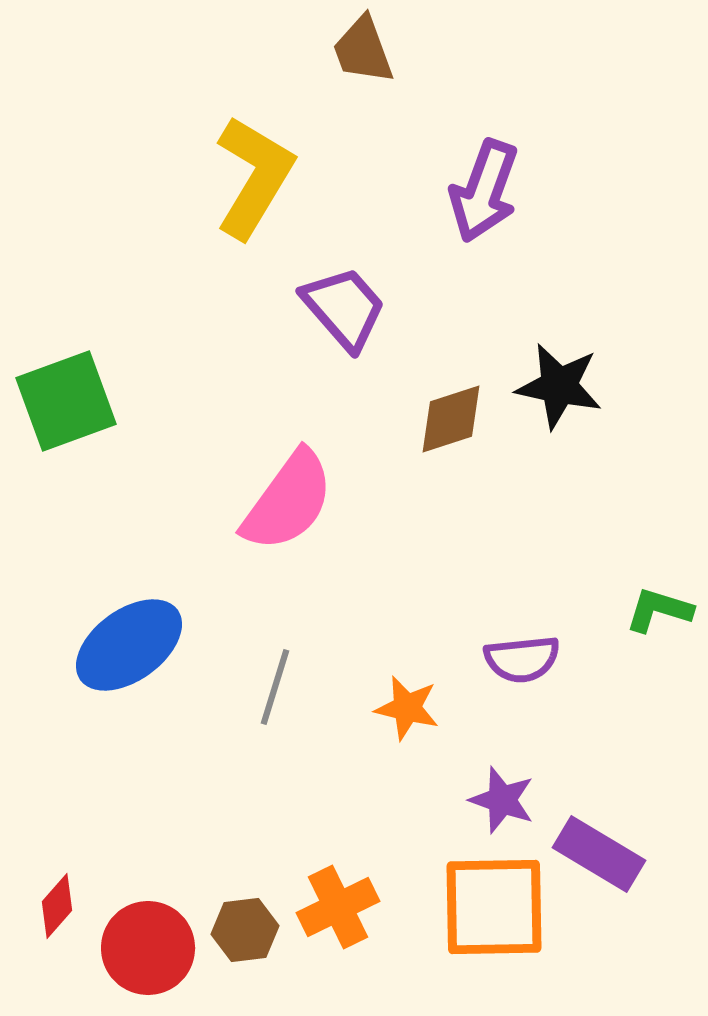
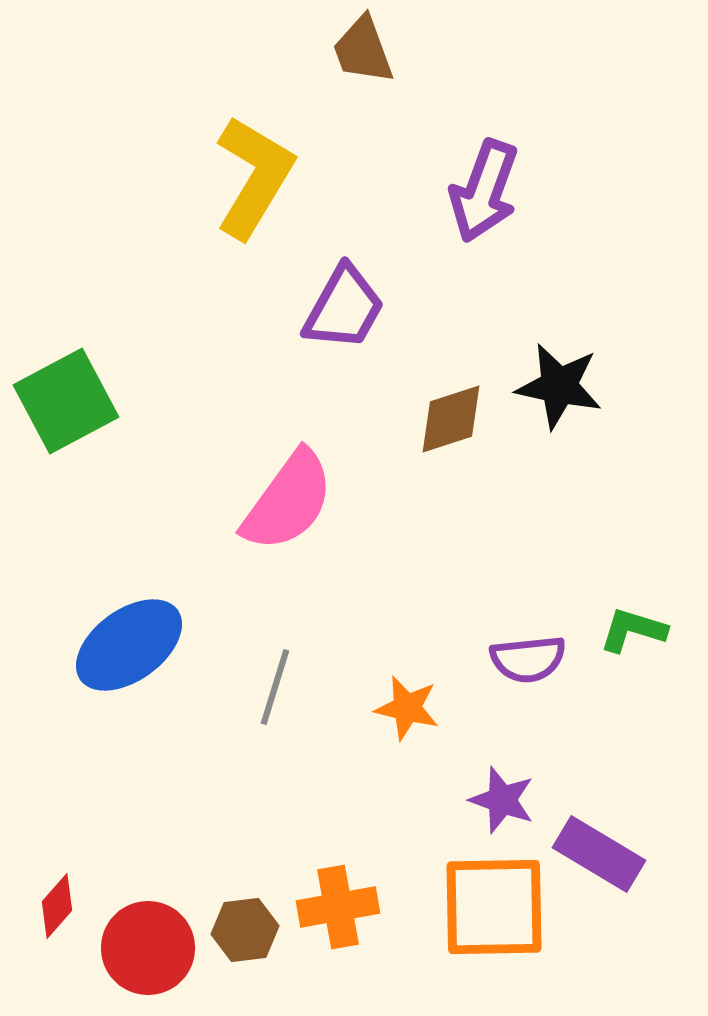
purple trapezoid: rotated 70 degrees clockwise
green square: rotated 8 degrees counterclockwise
green L-shape: moved 26 px left, 20 px down
purple semicircle: moved 6 px right
orange cross: rotated 16 degrees clockwise
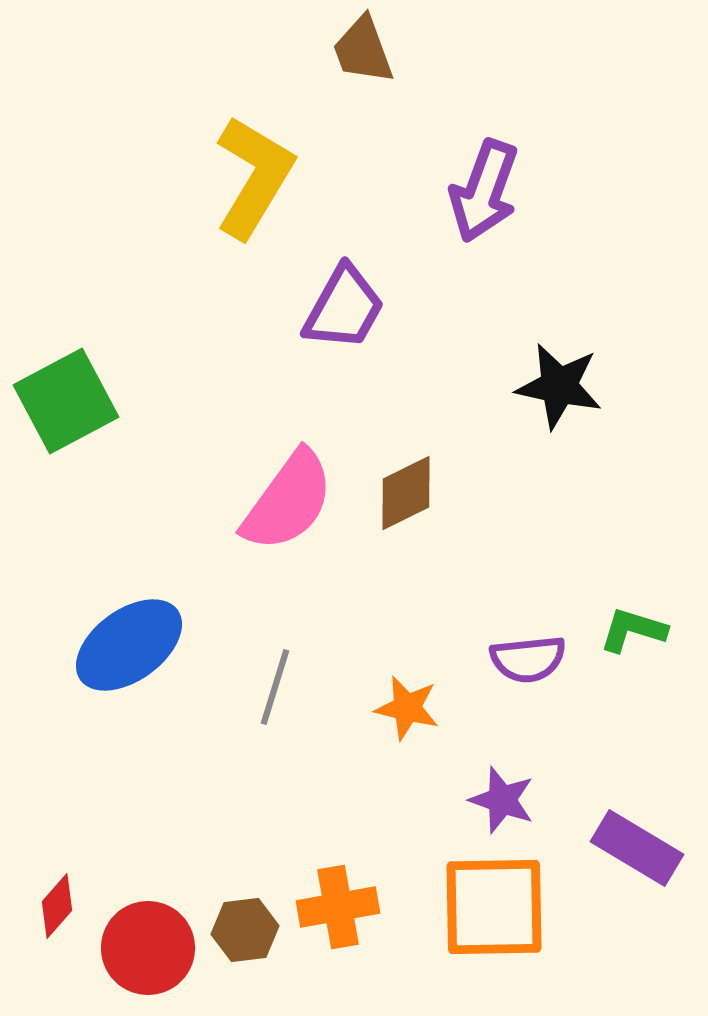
brown diamond: moved 45 px left, 74 px down; rotated 8 degrees counterclockwise
purple rectangle: moved 38 px right, 6 px up
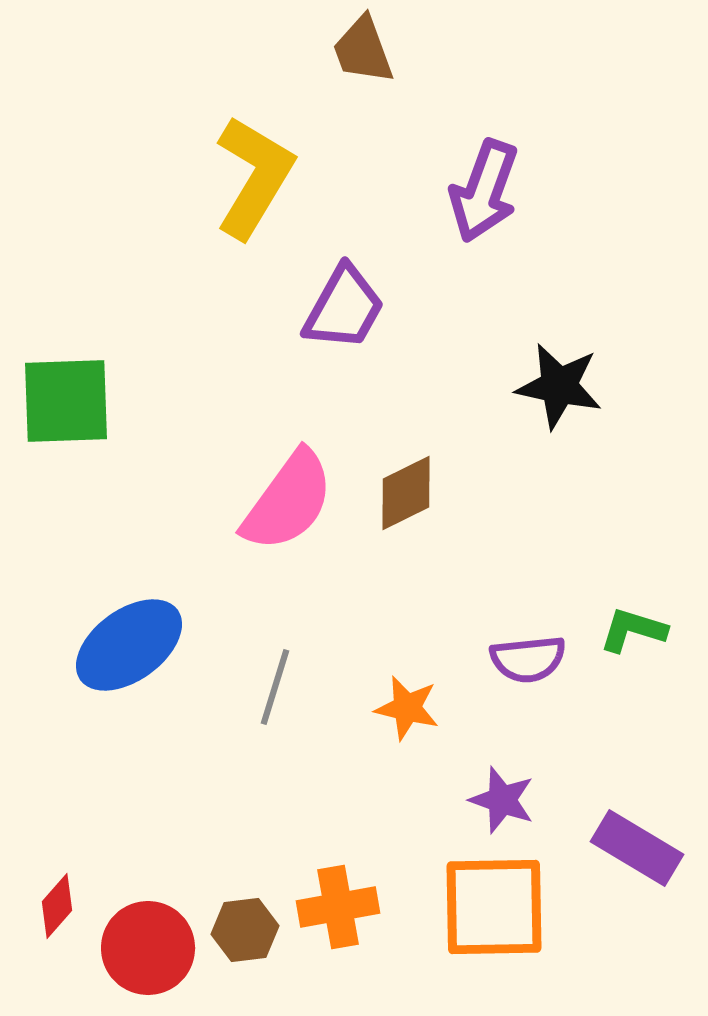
green square: rotated 26 degrees clockwise
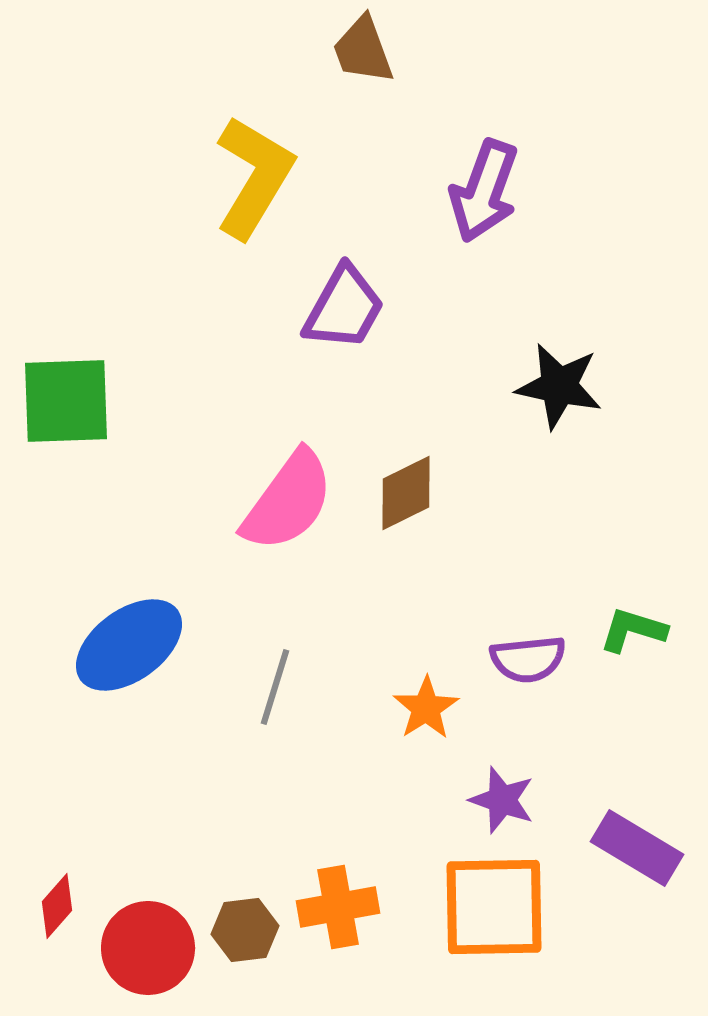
orange star: moved 19 px right; rotated 26 degrees clockwise
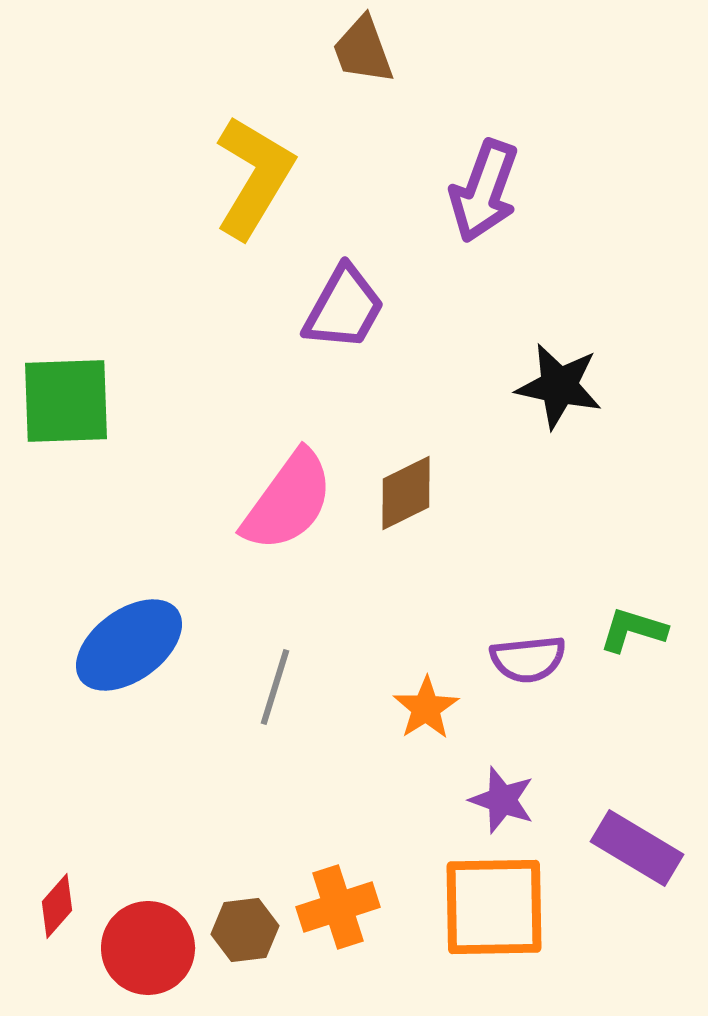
orange cross: rotated 8 degrees counterclockwise
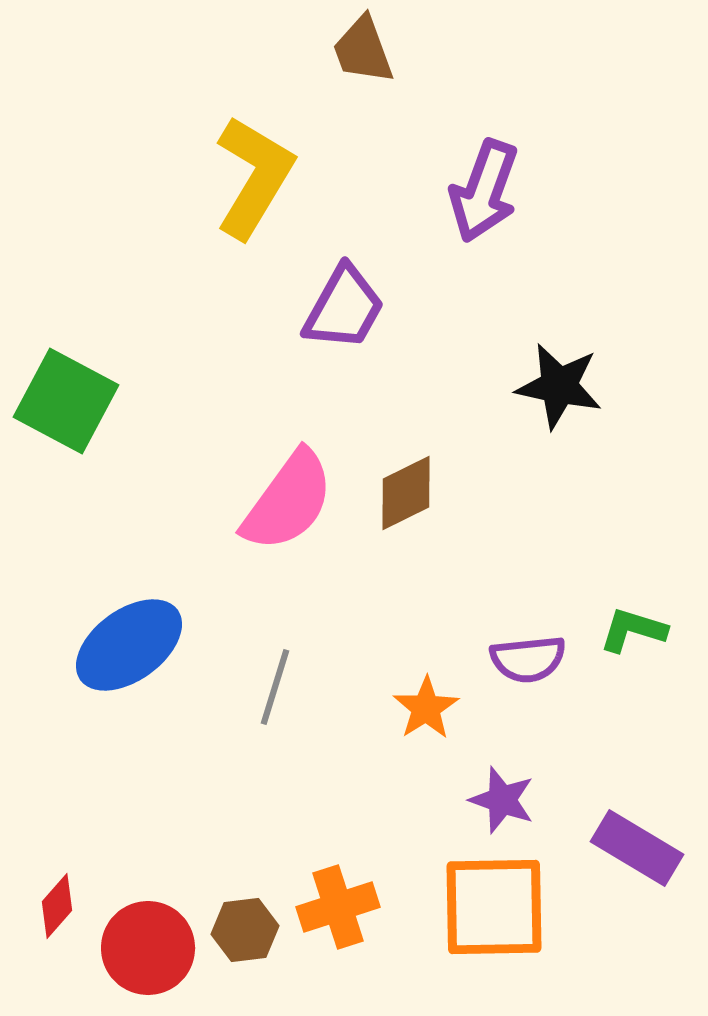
green square: rotated 30 degrees clockwise
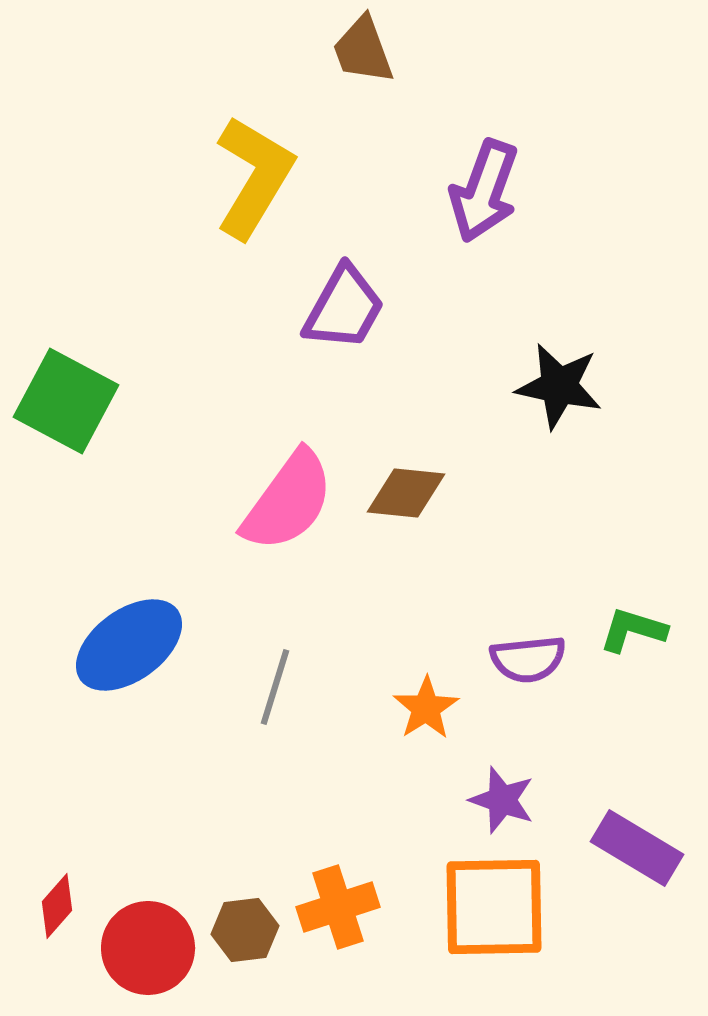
brown diamond: rotated 32 degrees clockwise
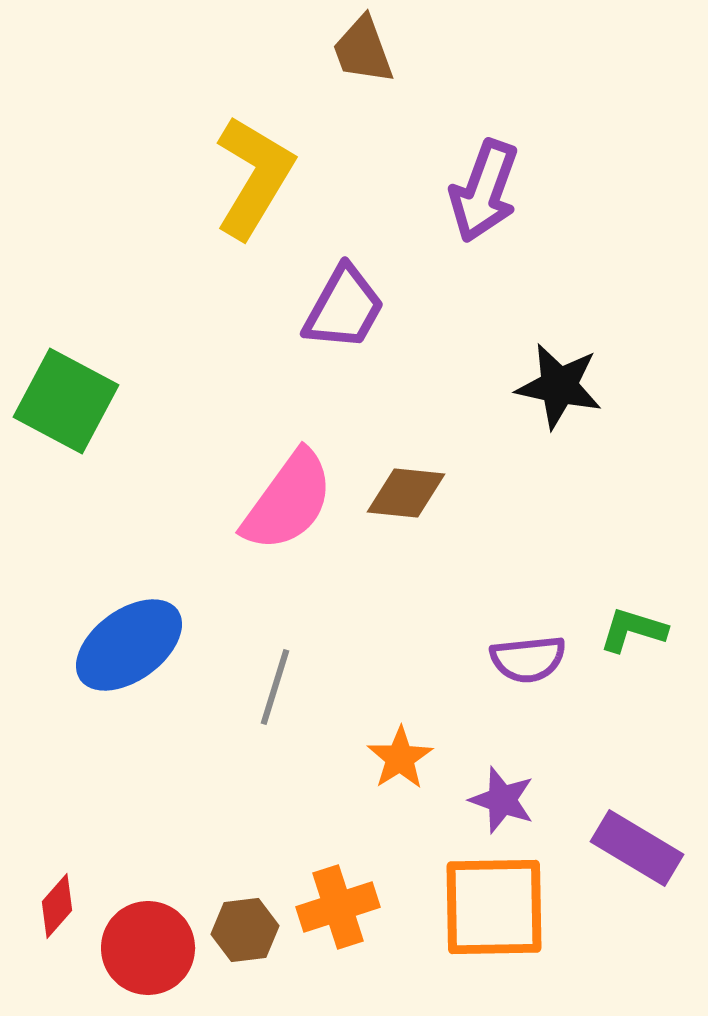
orange star: moved 26 px left, 50 px down
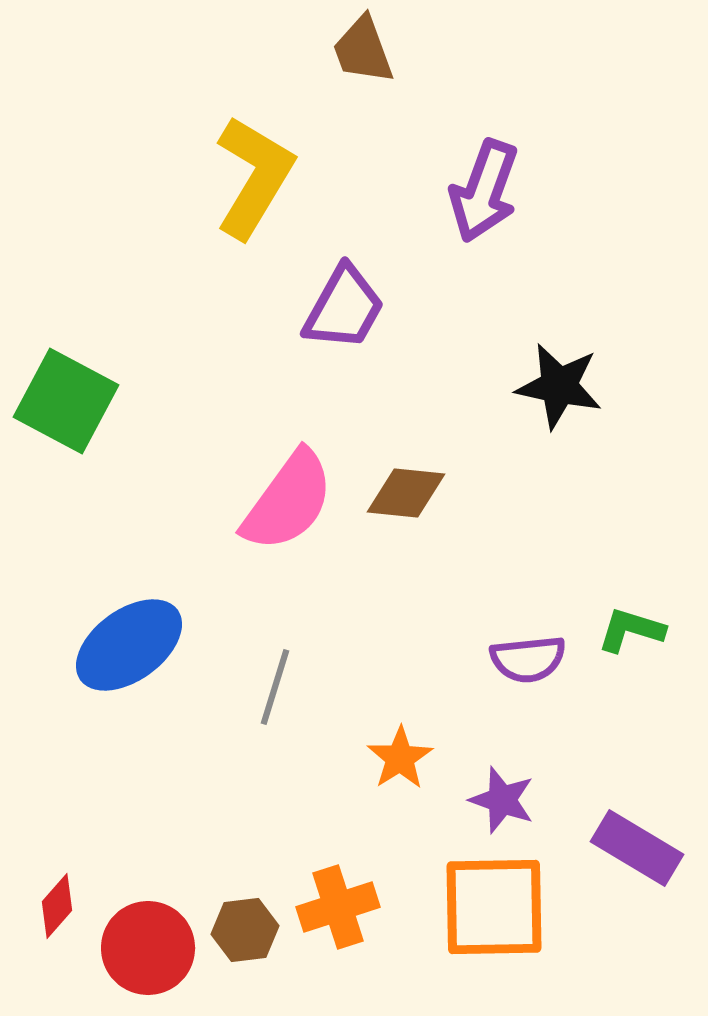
green L-shape: moved 2 px left
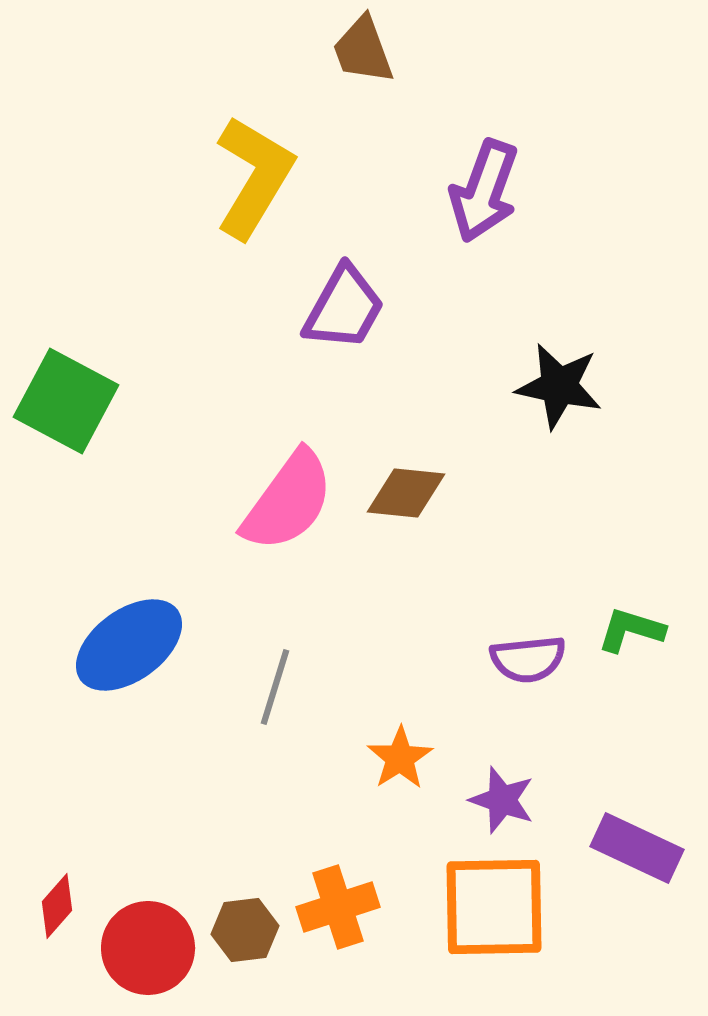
purple rectangle: rotated 6 degrees counterclockwise
